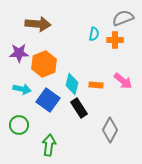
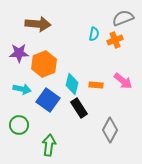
orange cross: rotated 21 degrees counterclockwise
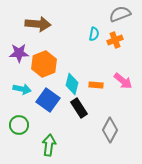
gray semicircle: moved 3 px left, 4 px up
